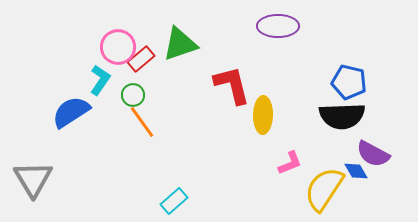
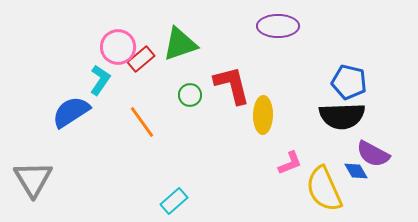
green circle: moved 57 px right
yellow semicircle: rotated 57 degrees counterclockwise
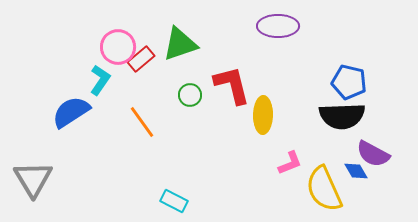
cyan rectangle: rotated 68 degrees clockwise
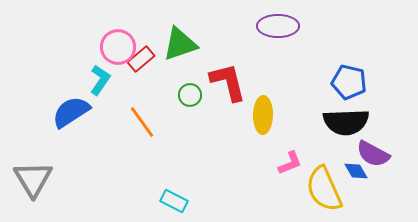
red L-shape: moved 4 px left, 3 px up
black semicircle: moved 4 px right, 6 px down
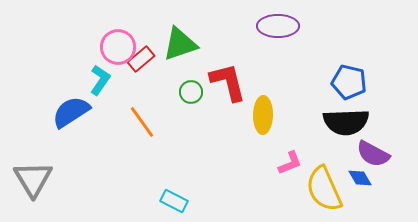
green circle: moved 1 px right, 3 px up
blue diamond: moved 4 px right, 7 px down
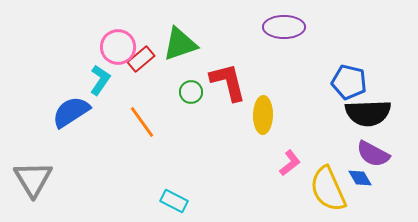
purple ellipse: moved 6 px right, 1 px down
black semicircle: moved 22 px right, 9 px up
pink L-shape: rotated 16 degrees counterclockwise
yellow semicircle: moved 4 px right
